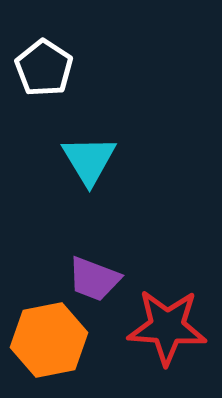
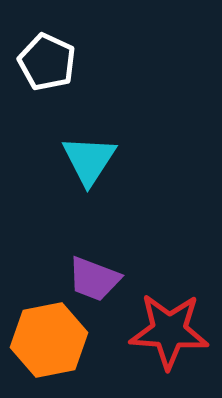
white pentagon: moved 3 px right, 6 px up; rotated 8 degrees counterclockwise
cyan triangle: rotated 4 degrees clockwise
red star: moved 2 px right, 4 px down
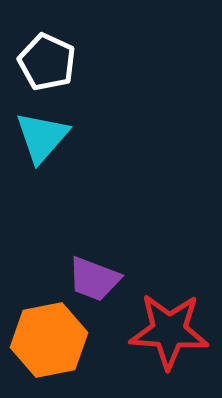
cyan triangle: moved 47 px left, 23 px up; rotated 8 degrees clockwise
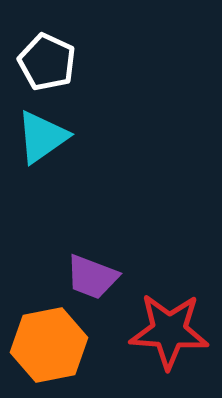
cyan triangle: rotated 14 degrees clockwise
purple trapezoid: moved 2 px left, 2 px up
orange hexagon: moved 5 px down
